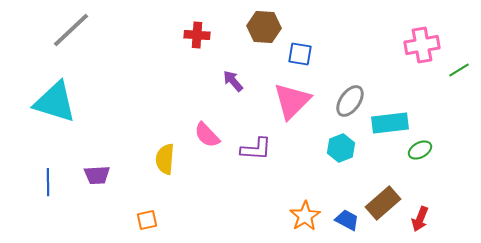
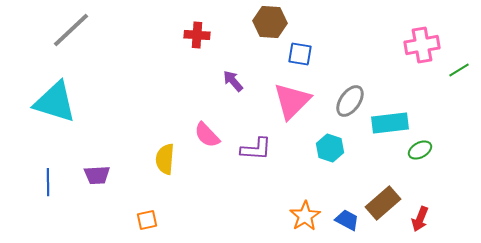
brown hexagon: moved 6 px right, 5 px up
cyan hexagon: moved 11 px left; rotated 20 degrees counterclockwise
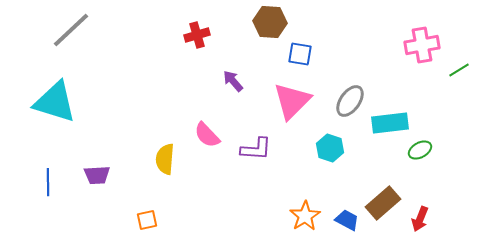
red cross: rotated 20 degrees counterclockwise
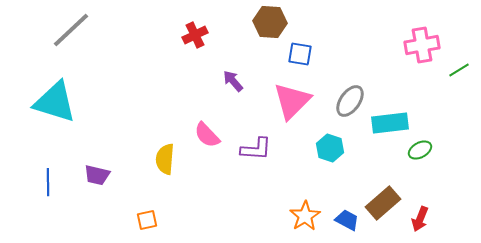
red cross: moved 2 px left; rotated 10 degrees counterclockwise
purple trapezoid: rotated 16 degrees clockwise
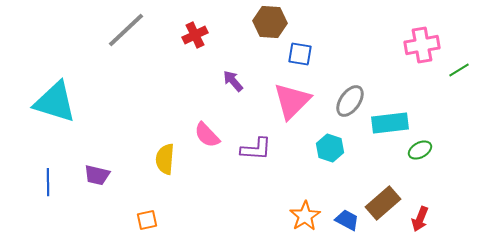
gray line: moved 55 px right
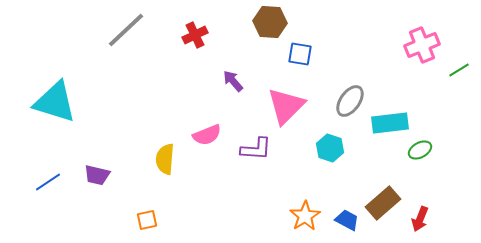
pink cross: rotated 12 degrees counterclockwise
pink triangle: moved 6 px left, 5 px down
pink semicircle: rotated 68 degrees counterclockwise
blue line: rotated 56 degrees clockwise
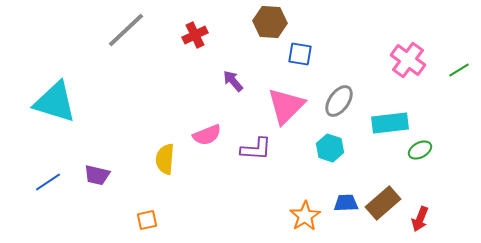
pink cross: moved 14 px left, 15 px down; rotated 32 degrees counterclockwise
gray ellipse: moved 11 px left
blue trapezoid: moved 1 px left, 17 px up; rotated 30 degrees counterclockwise
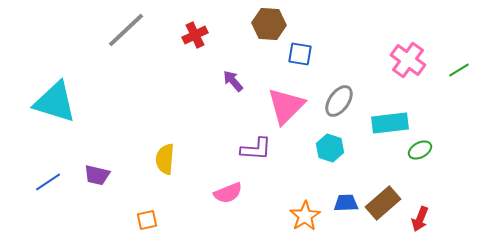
brown hexagon: moved 1 px left, 2 px down
pink semicircle: moved 21 px right, 58 px down
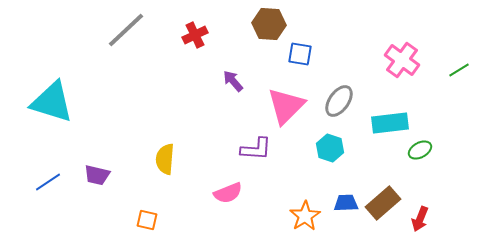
pink cross: moved 6 px left
cyan triangle: moved 3 px left
orange square: rotated 25 degrees clockwise
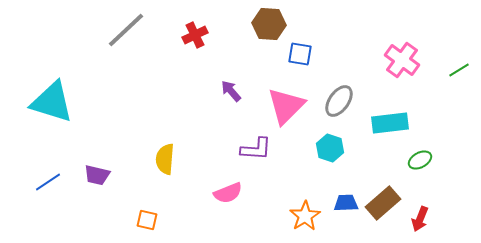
purple arrow: moved 2 px left, 10 px down
green ellipse: moved 10 px down
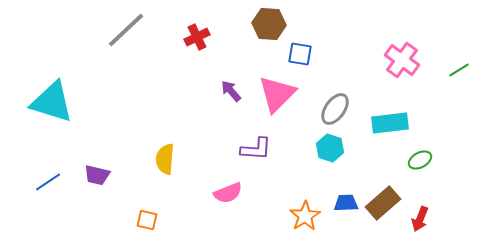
red cross: moved 2 px right, 2 px down
gray ellipse: moved 4 px left, 8 px down
pink triangle: moved 9 px left, 12 px up
